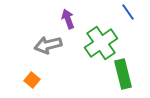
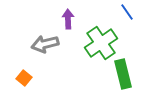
blue line: moved 1 px left
purple arrow: rotated 18 degrees clockwise
gray arrow: moved 3 px left, 1 px up
orange square: moved 8 px left, 2 px up
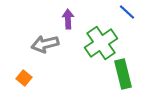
blue line: rotated 12 degrees counterclockwise
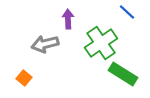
green rectangle: rotated 44 degrees counterclockwise
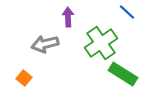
purple arrow: moved 2 px up
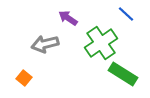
blue line: moved 1 px left, 2 px down
purple arrow: moved 1 px down; rotated 54 degrees counterclockwise
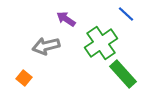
purple arrow: moved 2 px left, 1 px down
gray arrow: moved 1 px right, 2 px down
green rectangle: rotated 16 degrees clockwise
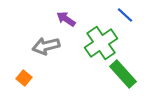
blue line: moved 1 px left, 1 px down
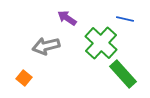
blue line: moved 4 px down; rotated 30 degrees counterclockwise
purple arrow: moved 1 px right, 1 px up
green cross: rotated 12 degrees counterclockwise
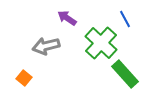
blue line: rotated 48 degrees clockwise
green rectangle: moved 2 px right
